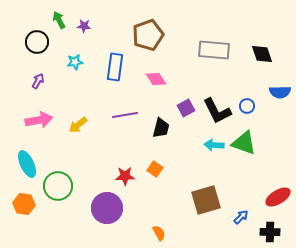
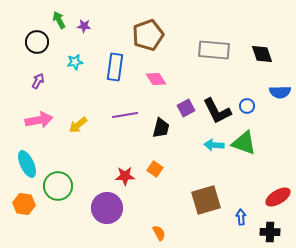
blue arrow: rotated 49 degrees counterclockwise
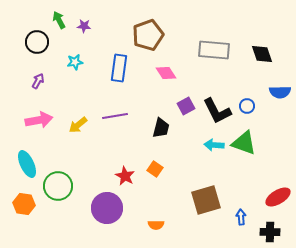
blue rectangle: moved 4 px right, 1 px down
pink diamond: moved 10 px right, 6 px up
purple square: moved 2 px up
purple line: moved 10 px left, 1 px down
red star: rotated 30 degrees clockwise
orange semicircle: moved 3 px left, 8 px up; rotated 119 degrees clockwise
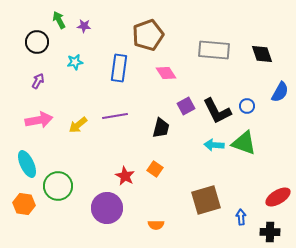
blue semicircle: rotated 60 degrees counterclockwise
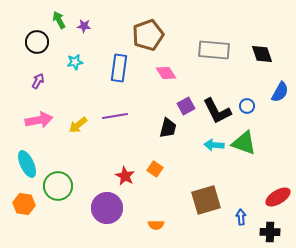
black trapezoid: moved 7 px right
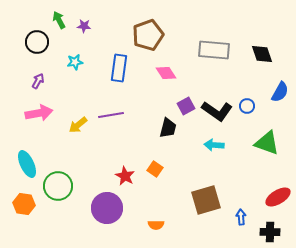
black L-shape: rotated 28 degrees counterclockwise
purple line: moved 4 px left, 1 px up
pink arrow: moved 7 px up
green triangle: moved 23 px right
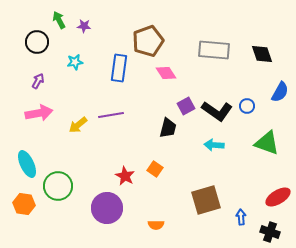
brown pentagon: moved 6 px down
black cross: rotated 18 degrees clockwise
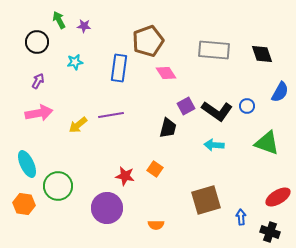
red star: rotated 18 degrees counterclockwise
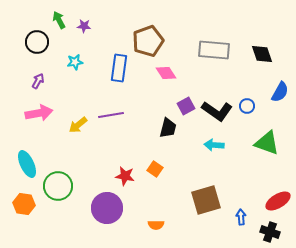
red ellipse: moved 4 px down
